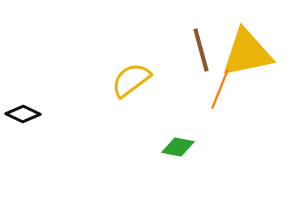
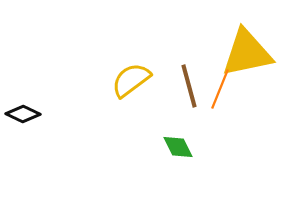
brown line: moved 12 px left, 36 px down
green diamond: rotated 52 degrees clockwise
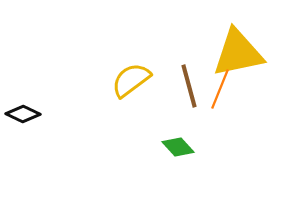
yellow triangle: moved 9 px left
green diamond: rotated 16 degrees counterclockwise
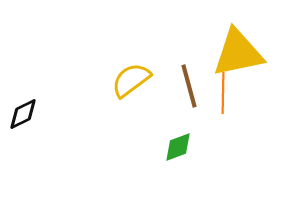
orange line: moved 3 px right, 4 px down; rotated 21 degrees counterclockwise
black diamond: rotated 52 degrees counterclockwise
green diamond: rotated 68 degrees counterclockwise
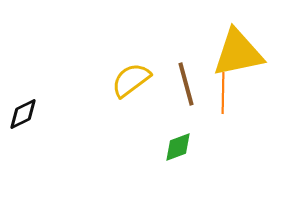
brown line: moved 3 px left, 2 px up
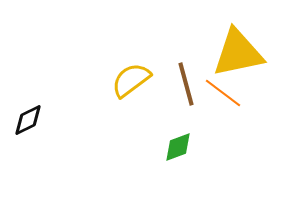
orange line: rotated 54 degrees counterclockwise
black diamond: moved 5 px right, 6 px down
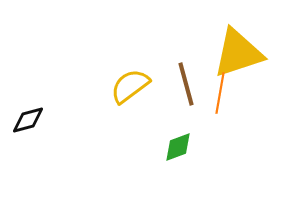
yellow triangle: rotated 6 degrees counterclockwise
yellow semicircle: moved 1 px left, 6 px down
orange line: moved 3 px left; rotated 63 degrees clockwise
black diamond: rotated 12 degrees clockwise
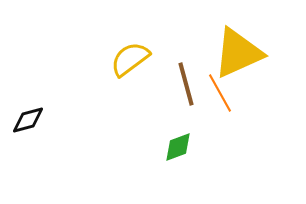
yellow triangle: rotated 6 degrees counterclockwise
yellow semicircle: moved 27 px up
orange line: rotated 39 degrees counterclockwise
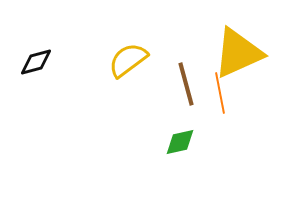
yellow semicircle: moved 2 px left, 1 px down
orange line: rotated 18 degrees clockwise
black diamond: moved 8 px right, 58 px up
green diamond: moved 2 px right, 5 px up; rotated 8 degrees clockwise
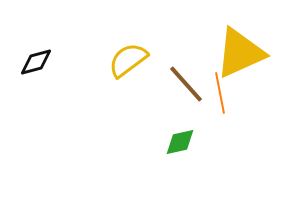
yellow triangle: moved 2 px right
brown line: rotated 27 degrees counterclockwise
